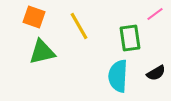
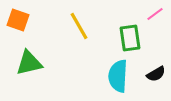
orange square: moved 16 px left, 3 px down
green triangle: moved 13 px left, 11 px down
black semicircle: moved 1 px down
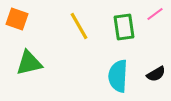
orange square: moved 1 px left, 1 px up
green rectangle: moved 6 px left, 11 px up
